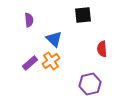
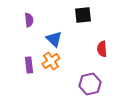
purple rectangle: moved 1 px left, 2 px down; rotated 56 degrees counterclockwise
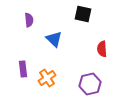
black square: moved 1 px up; rotated 18 degrees clockwise
orange cross: moved 4 px left, 17 px down
purple rectangle: moved 6 px left, 4 px down
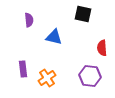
blue triangle: moved 2 px up; rotated 30 degrees counterclockwise
red semicircle: moved 1 px up
purple hexagon: moved 8 px up; rotated 20 degrees clockwise
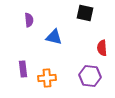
black square: moved 2 px right, 1 px up
orange cross: rotated 30 degrees clockwise
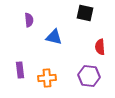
red semicircle: moved 2 px left, 1 px up
purple rectangle: moved 3 px left, 1 px down
purple hexagon: moved 1 px left
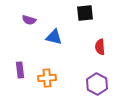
black square: rotated 18 degrees counterclockwise
purple semicircle: rotated 112 degrees clockwise
purple hexagon: moved 8 px right, 8 px down; rotated 20 degrees clockwise
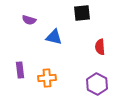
black square: moved 3 px left
